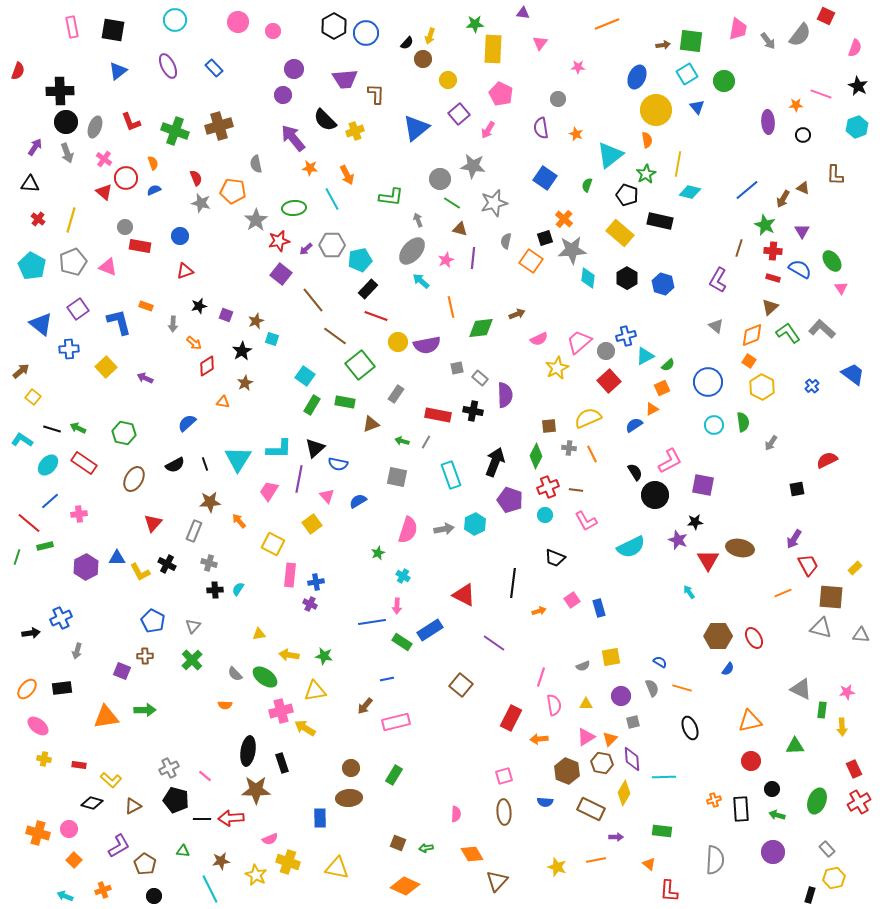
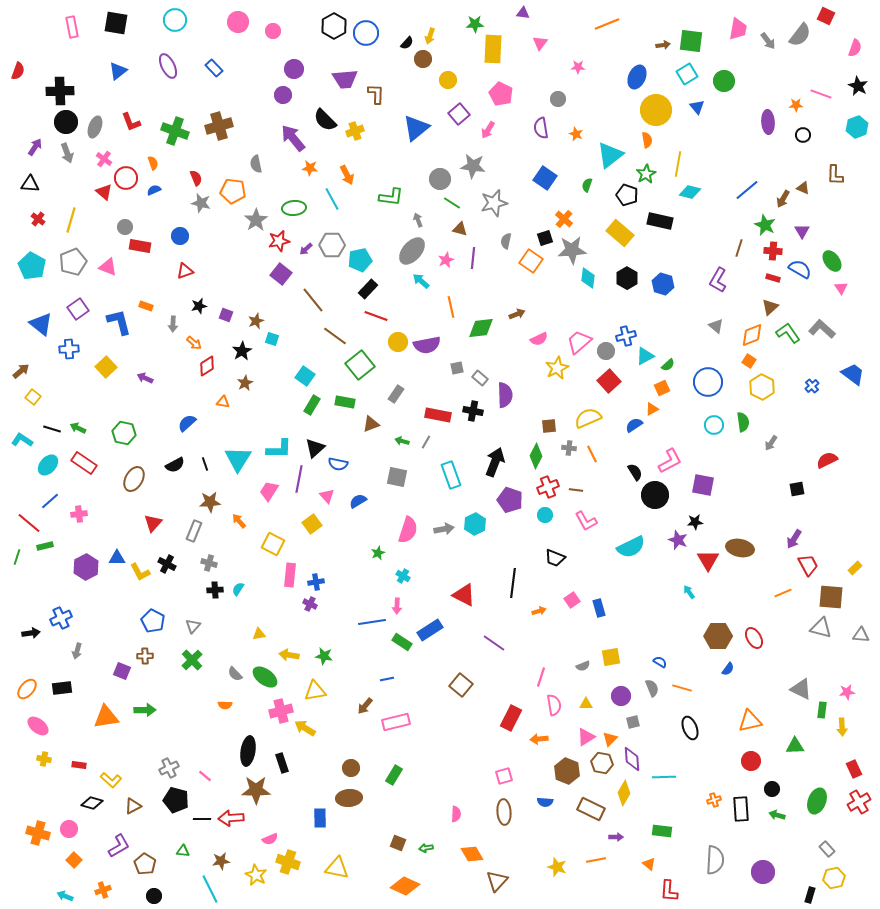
black square at (113, 30): moved 3 px right, 7 px up
purple circle at (773, 852): moved 10 px left, 20 px down
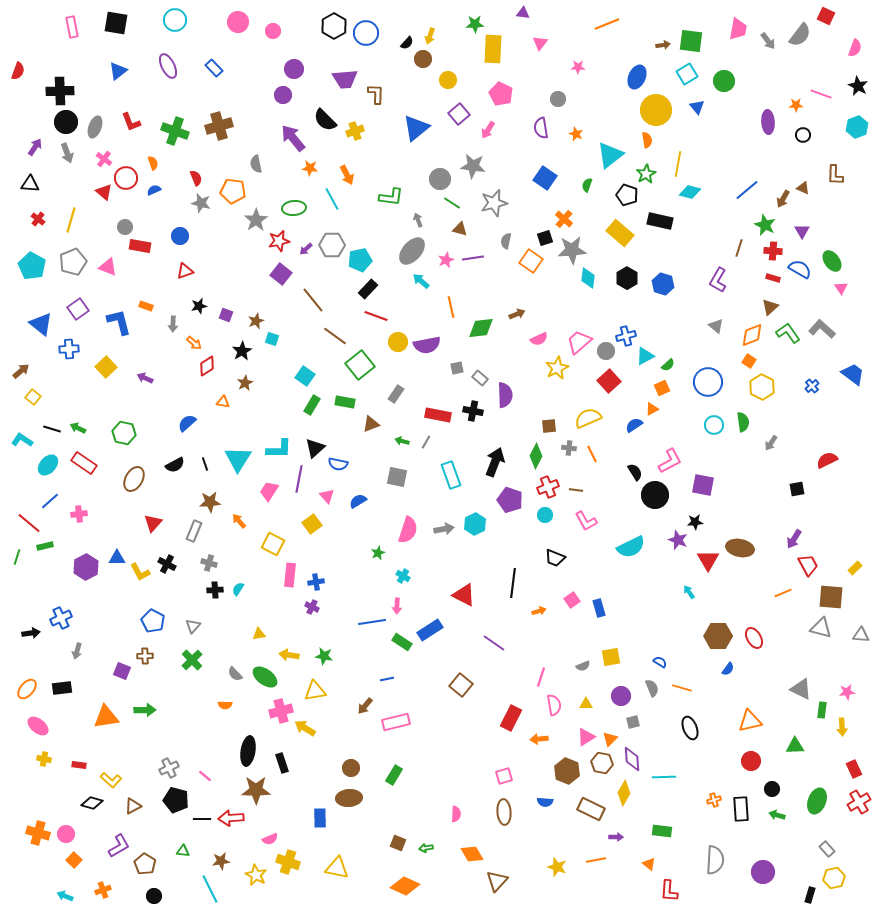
purple line at (473, 258): rotated 75 degrees clockwise
purple cross at (310, 604): moved 2 px right, 3 px down
pink circle at (69, 829): moved 3 px left, 5 px down
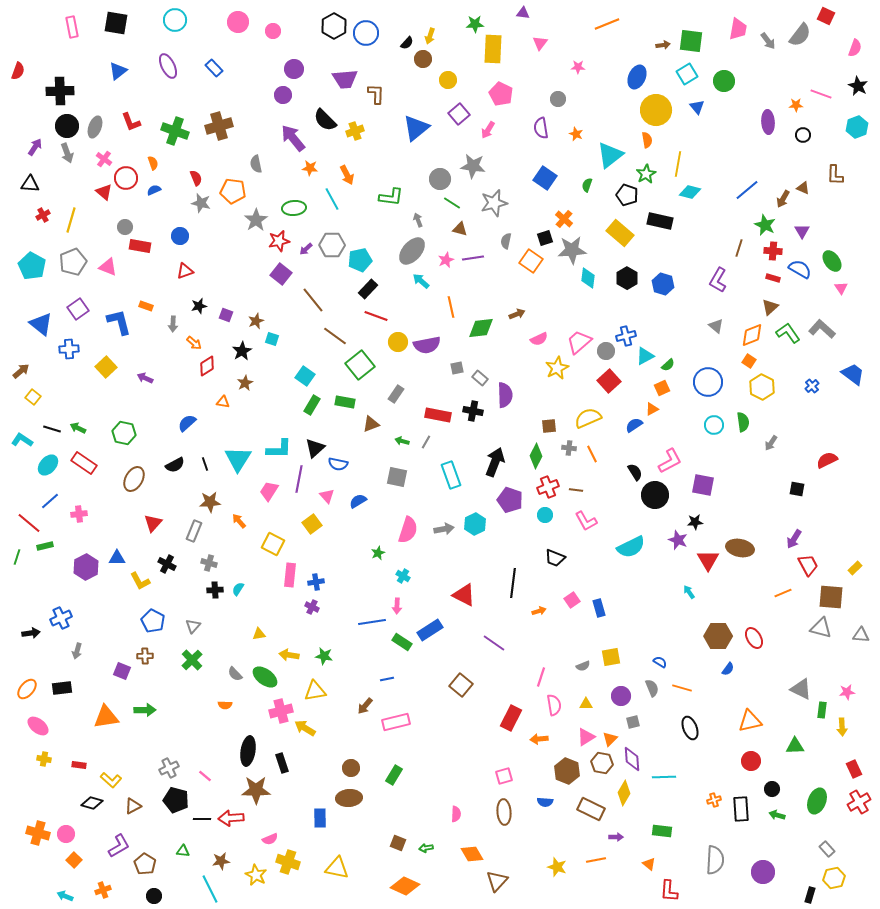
black circle at (66, 122): moved 1 px right, 4 px down
red cross at (38, 219): moved 5 px right, 4 px up; rotated 24 degrees clockwise
black square at (797, 489): rotated 21 degrees clockwise
yellow L-shape at (140, 572): moved 9 px down
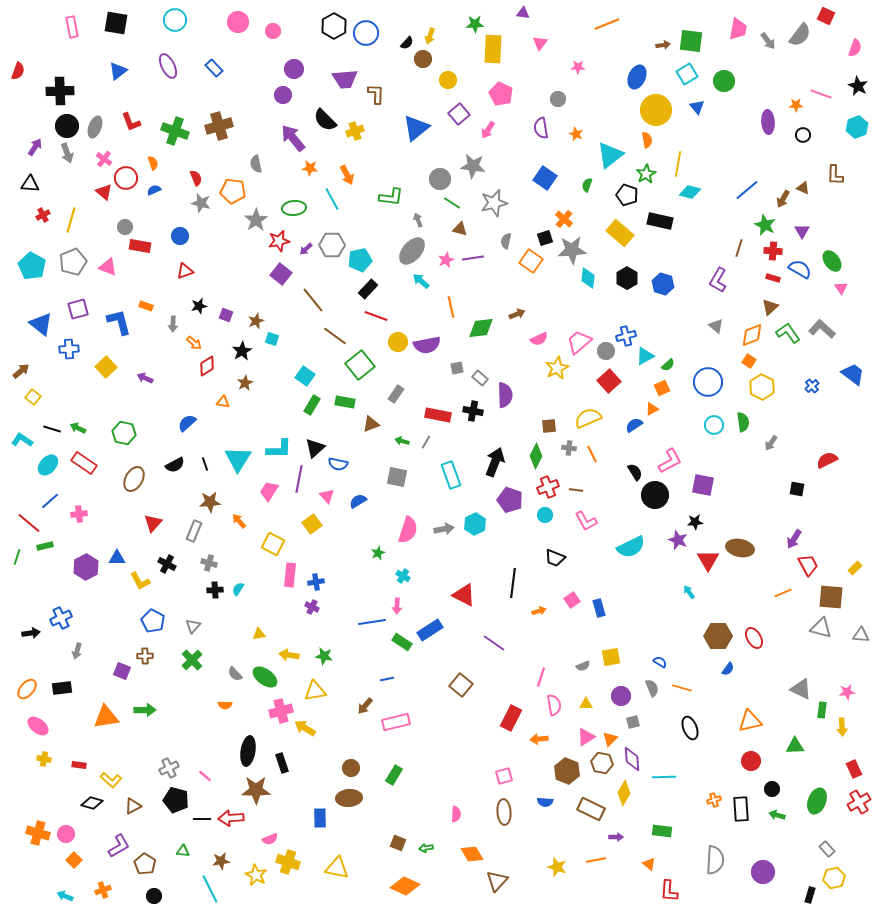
purple square at (78, 309): rotated 20 degrees clockwise
